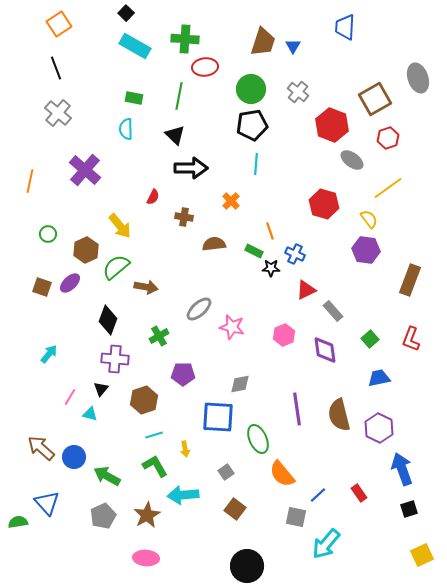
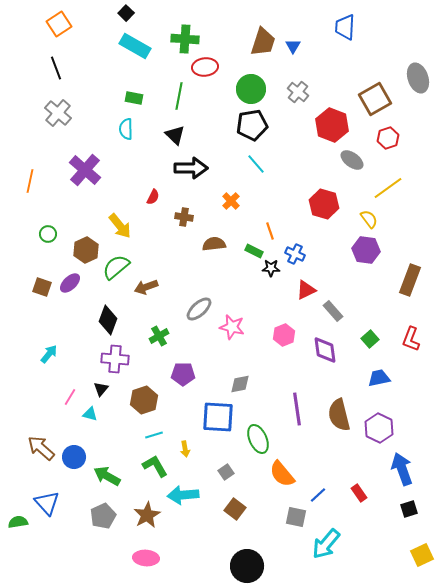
cyan line at (256, 164): rotated 45 degrees counterclockwise
brown arrow at (146, 287): rotated 150 degrees clockwise
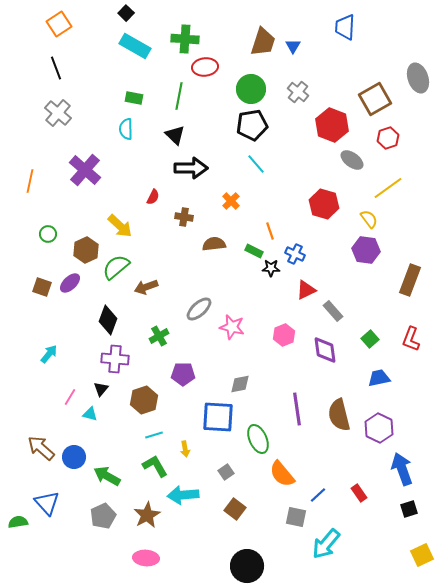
yellow arrow at (120, 226): rotated 8 degrees counterclockwise
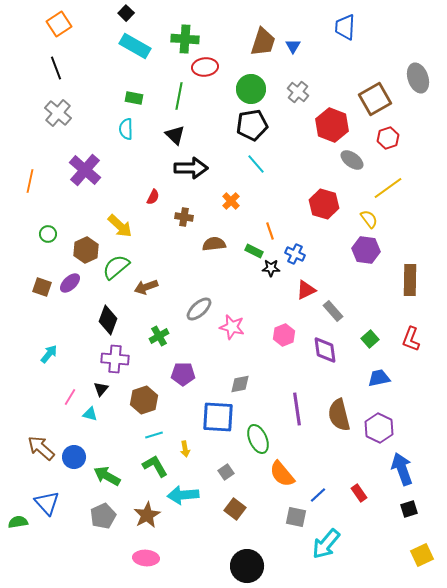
brown rectangle at (410, 280): rotated 20 degrees counterclockwise
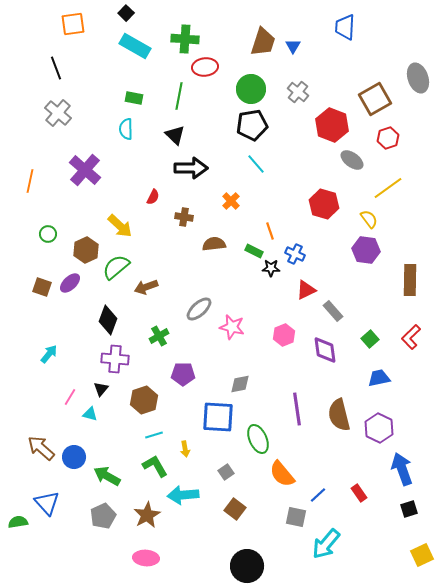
orange square at (59, 24): moved 14 px right; rotated 25 degrees clockwise
red L-shape at (411, 339): moved 2 px up; rotated 25 degrees clockwise
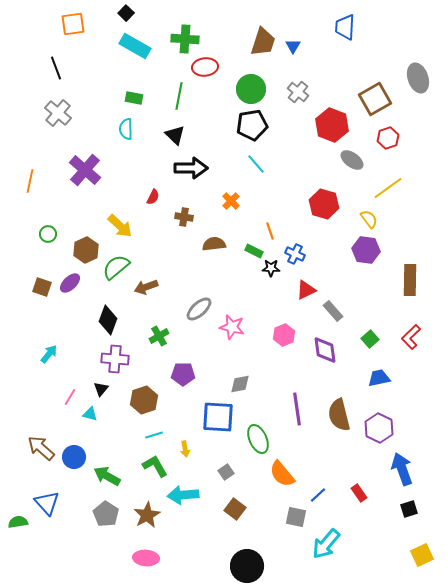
gray pentagon at (103, 516): moved 3 px right, 2 px up; rotated 15 degrees counterclockwise
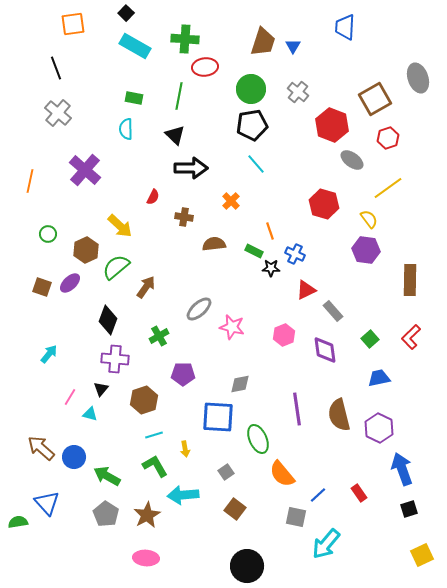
brown arrow at (146, 287): rotated 145 degrees clockwise
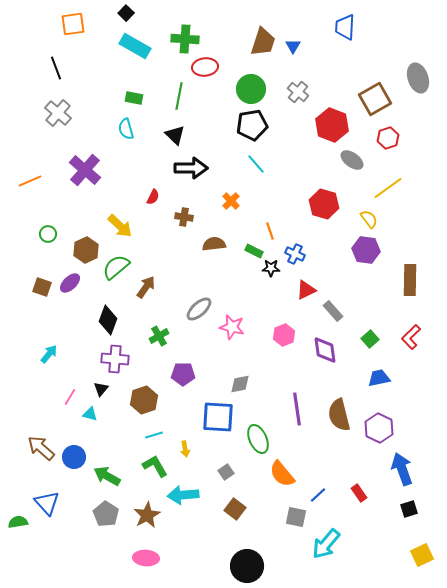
cyan semicircle at (126, 129): rotated 15 degrees counterclockwise
orange line at (30, 181): rotated 55 degrees clockwise
